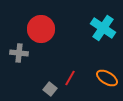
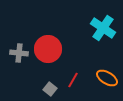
red circle: moved 7 px right, 20 px down
red line: moved 3 px right, 2 px down
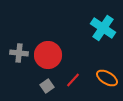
red circle: moved 6 px down
red line: rotated 14 degrees clockwise
gray square: moved 3 px left, 3 px up; rotated 16 degrees clockwise
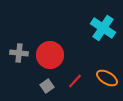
red circle: moved 2 px right
red line: moved 2 px right, 1 px down
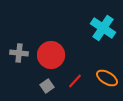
red circle: moved 1 px right
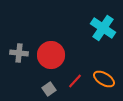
orange ellipse: moved 3 px left, 1 px down
gray square: moved 2 px right, 3 px down
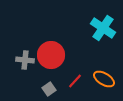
gray cross: moved 6 px right, 7 px down
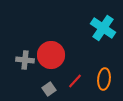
orange ellipse: rotated 65 degrees clockwise
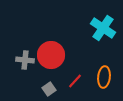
orange ellipse: moved 2 px up
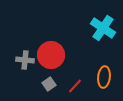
red line: moved 5 px down
gray square: moved 5 px up
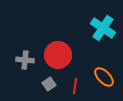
red circle: moved 7 px right
orange ellipse: rotated 50 degrees counterclockwise
red line: rotated 35 degrees counterclockwise
